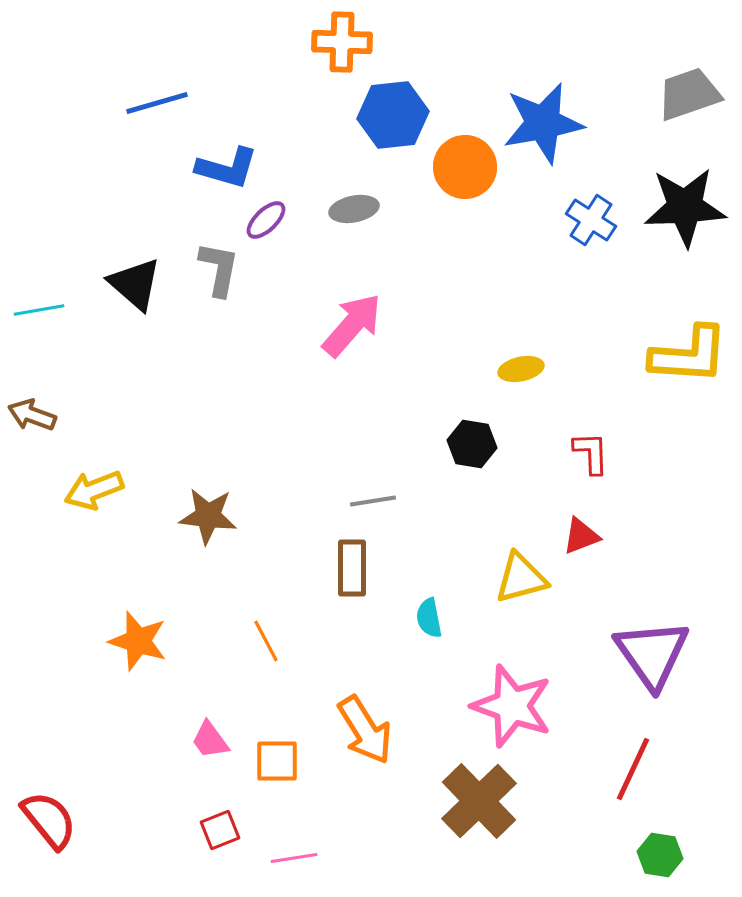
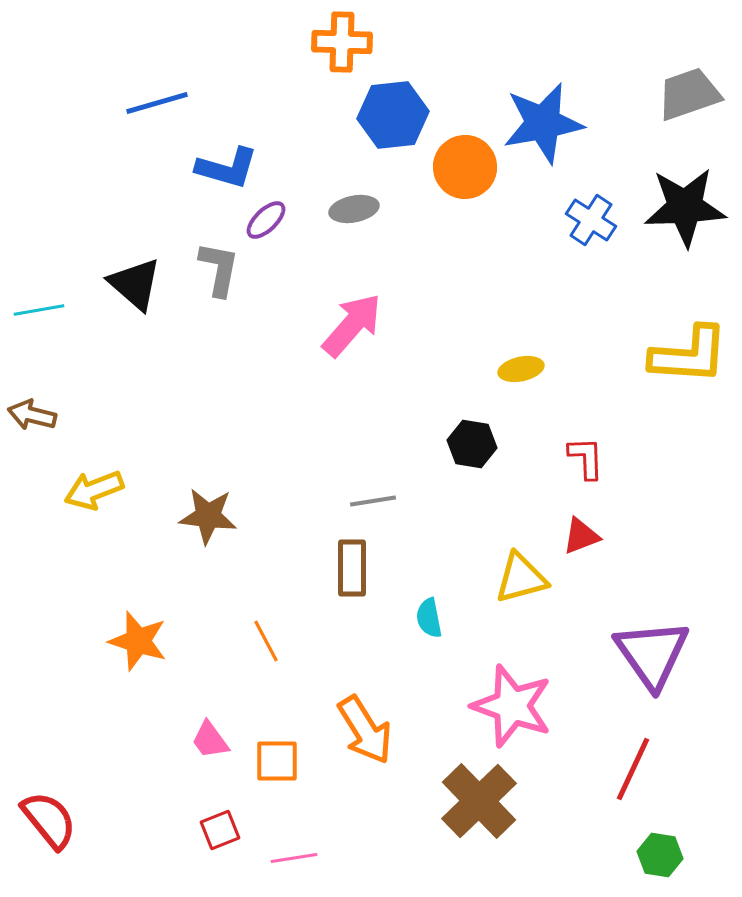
brown arrow: rotated 6 degrees counterclockwise
red L-shape: moved 5 px left, 5 px down
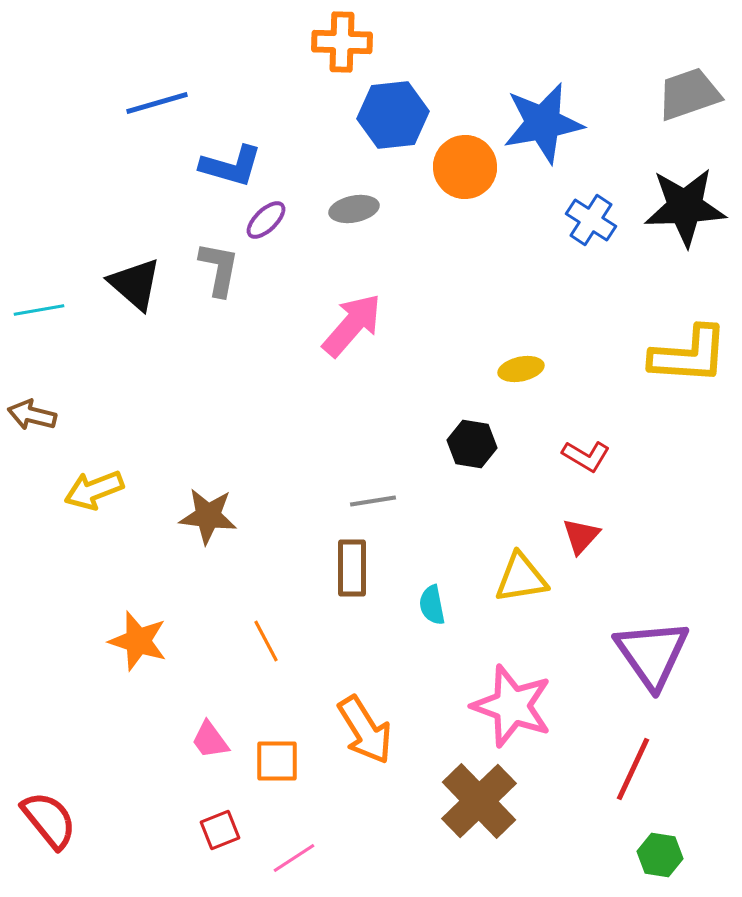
blue L-shape: moved 4 px right, 2 px up
red L-shape: moved 2 px up; rotated 123 degrees clockwise
red triangle: rotated 27 degrees counterclockwise
yellow triangle: rotated 6 degrees clockwise
cyan semicircle: moved 3 px right, 13 px up
pink line: rotated 24 degrees counterclockwise
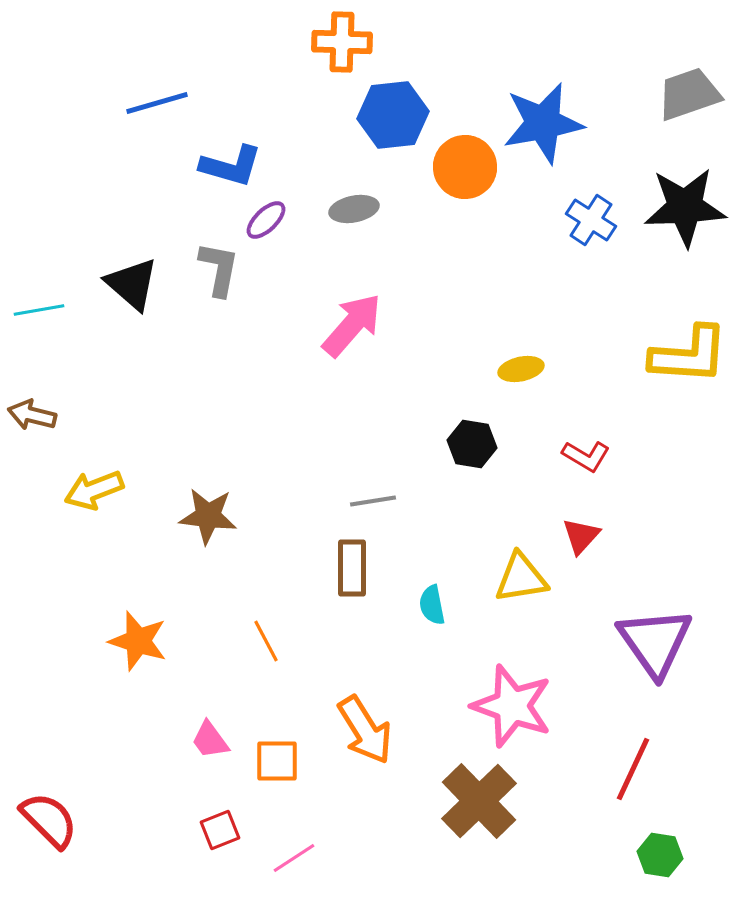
black triangle: moved 3 px left
purple triangle: moved 3 px right, 12 px up
red semicircle: rotated 6 degrees counterclockwise
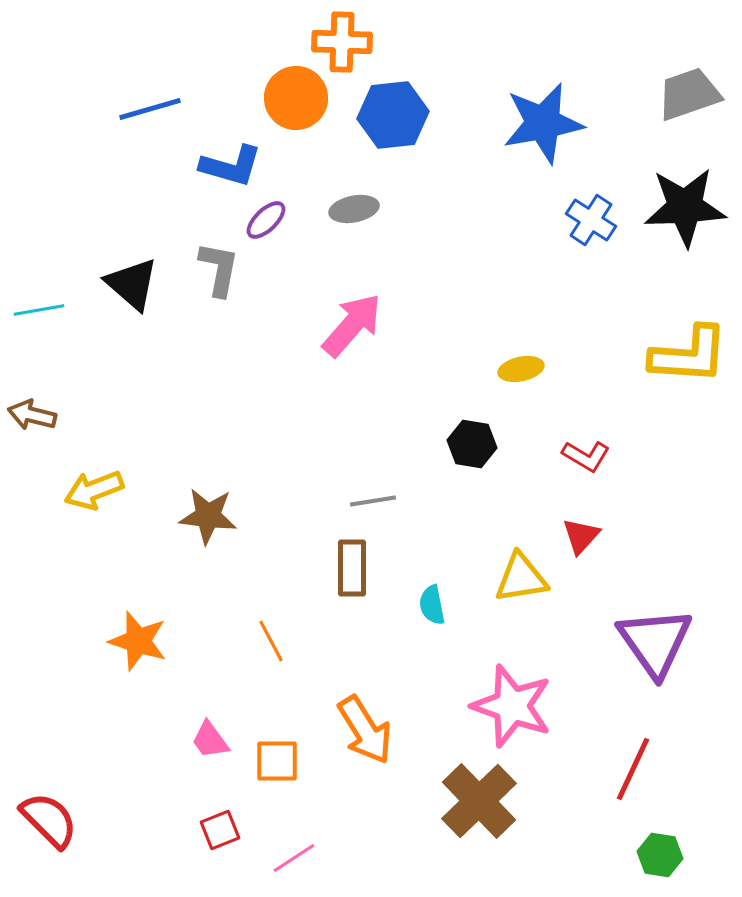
blue line: moved 7 px left, 6 px down
orange circle: moved 169 px left, 69 px up
orange line: moved 5 px right
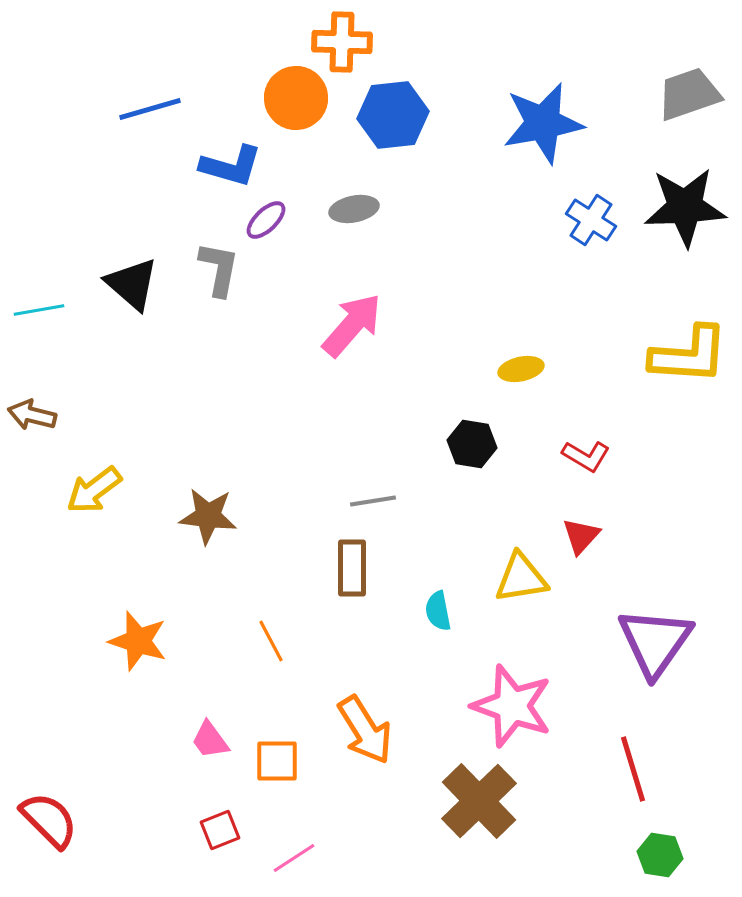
yellow arrow: rotated 16 degrees counterclockwise
cyan semicircle: moved 6 px right, 6 px down
purple triangle: rotated 10 degrees clockwise
red line: rotated 42 degrees counterclockwise
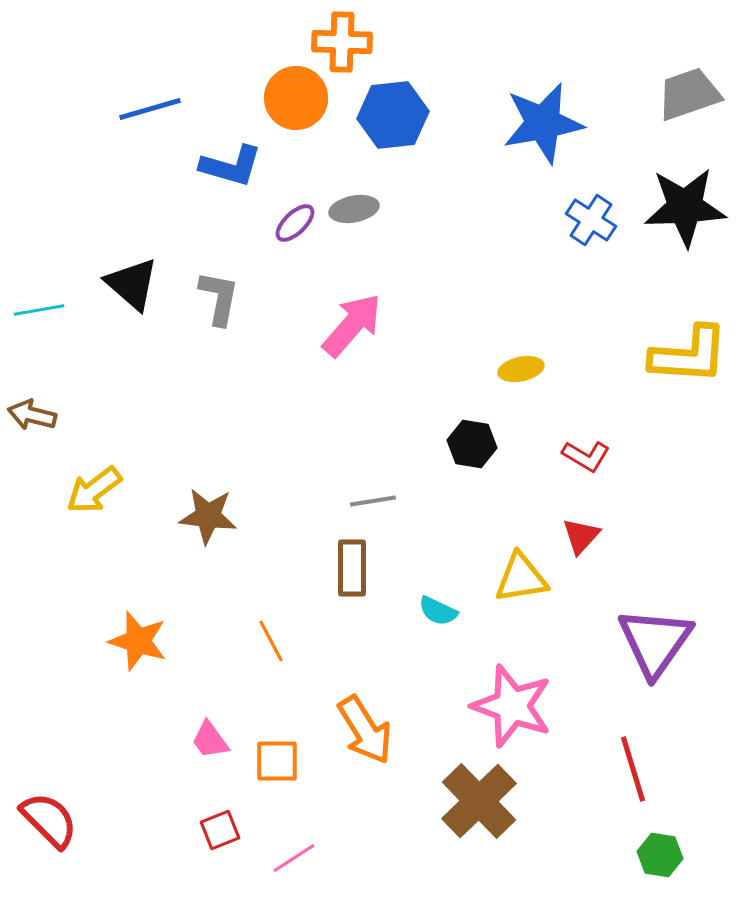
purple ellipse: moved 29 px right, 3 px down
gray L-shape: moved 29 px down
cyan semicircle: rotated 54 degrees counterclockwise
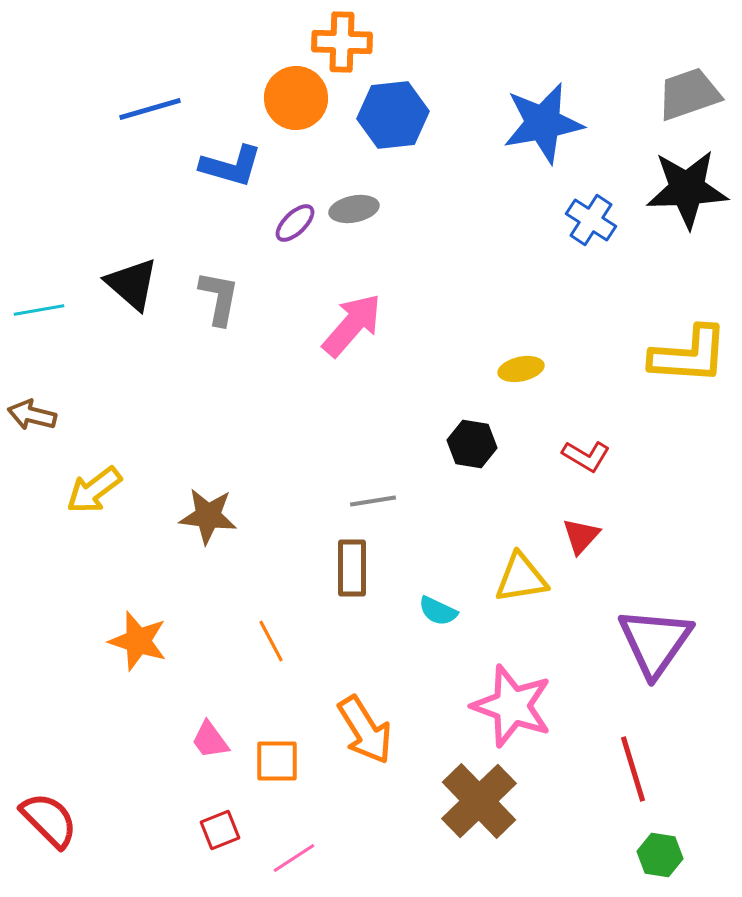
black star: moved 2 px right, 18 px up
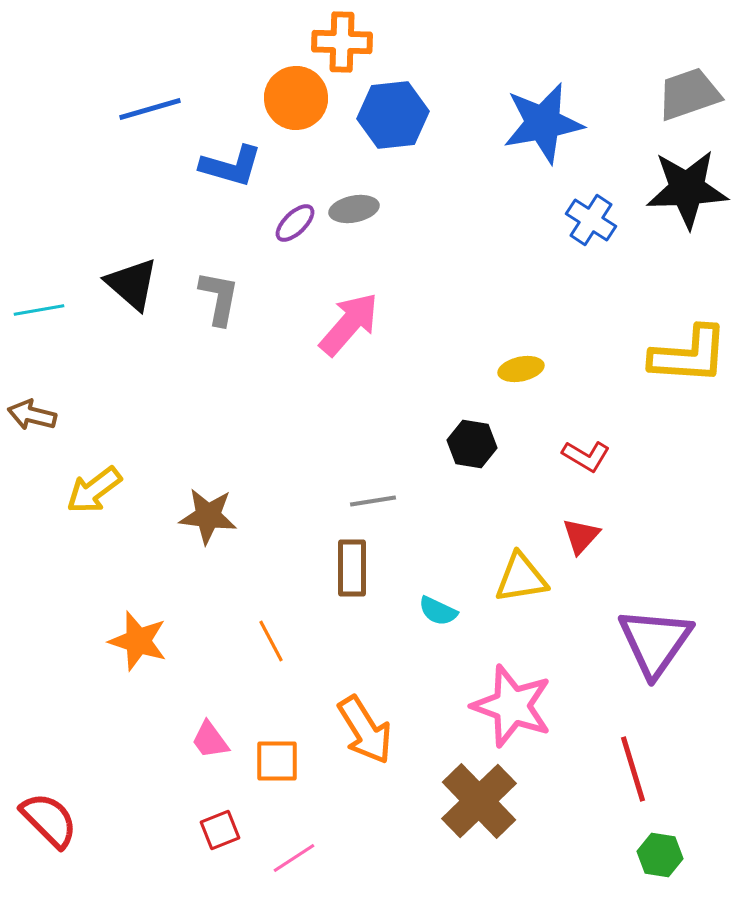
pink arrow: moved 3 px left, 1 px up
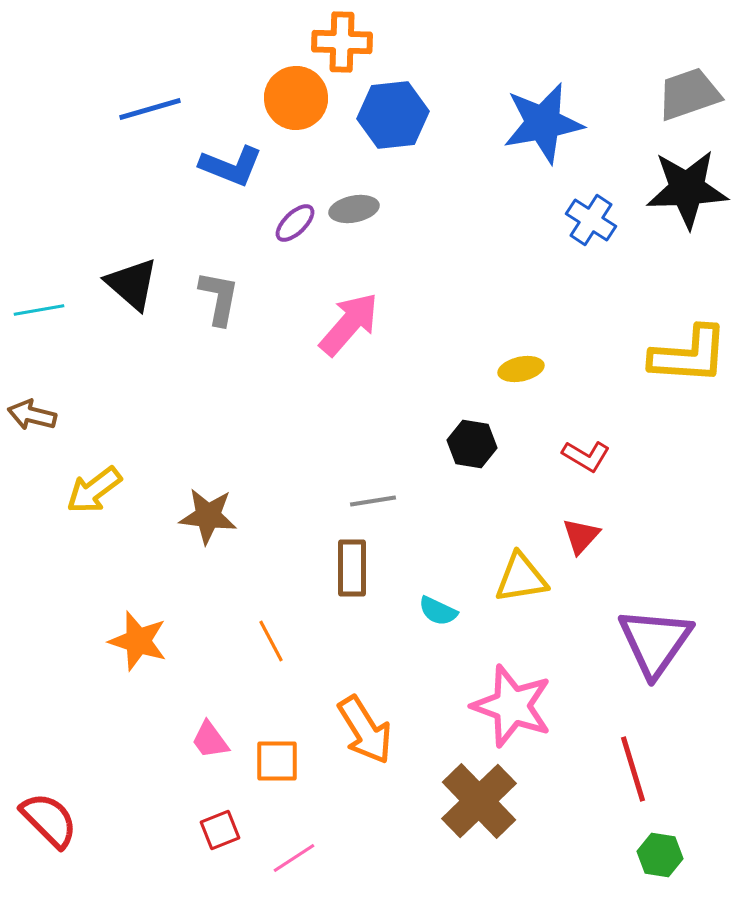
blue L-shape: rotated 6 degrees clockwise
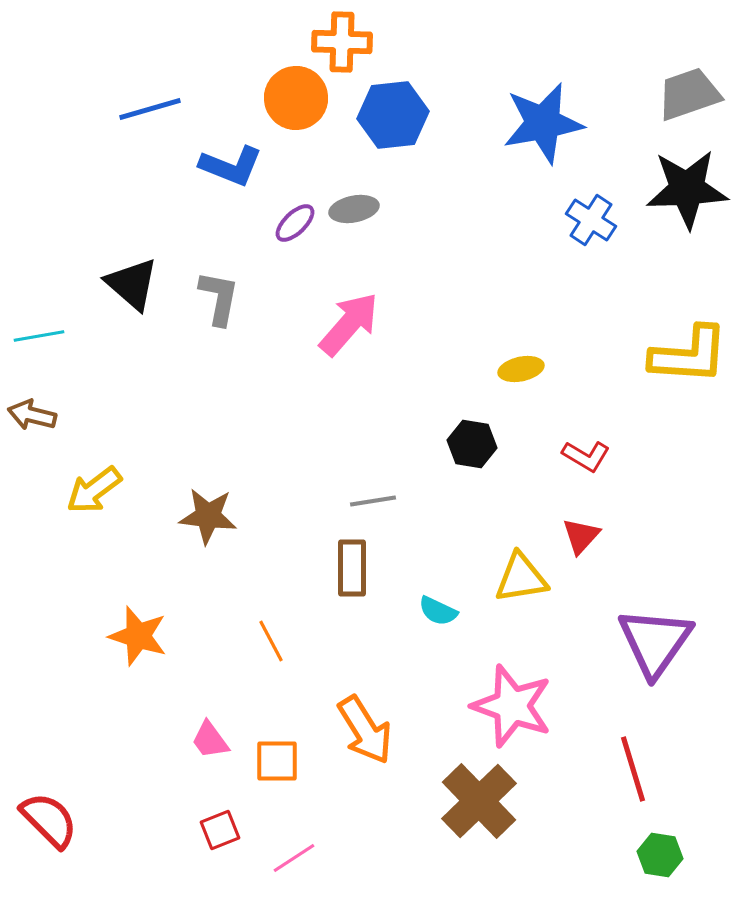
cyan line: moved 26 px down
orange star: moved 5 px up
